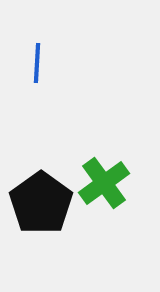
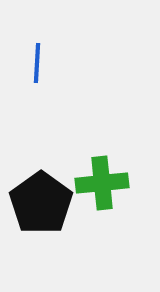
green cross: moved 2 px left; rotated 30 degrees clockwise
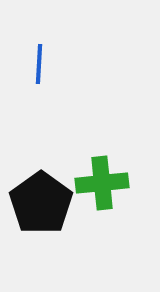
blue line: moved 2 px right, 1 px down
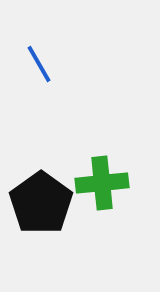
blue line: rotated 33 degrees counterclockwise
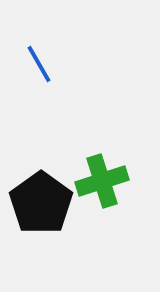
green cross: moved 2 px up; rotated 12 degrees counterclockwise
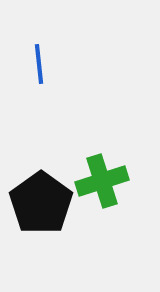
blue line: rotated 24 degrees clockwise
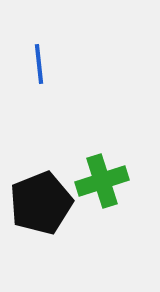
black pentagon: rotated 14 degrees clockwise
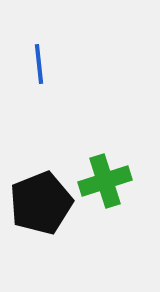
green cross: moved 3 px right
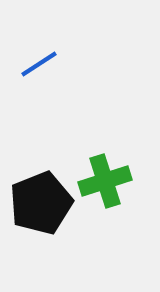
blue line: rotated 63 degrees clockwise
